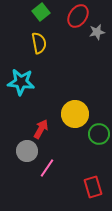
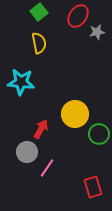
green square: moved 2 px left
gray circle: moved 1 px down
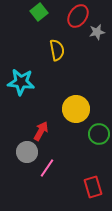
yellow semicircle: moved 18 px right, 7 px down
yellow circle: moved 1 px right, 5 px up
red arrow: moved 2 px down
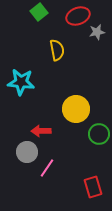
red ellipse: rotated 35 degrees clockwise
red arrow: rotated 120 degrees counterclockwise
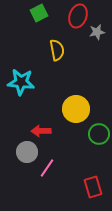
green square: moved 1 px down; rotated 12 degrees clockwise
red ellipse: rotated 50 degrees counterclockwise
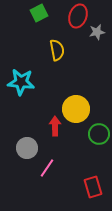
red arrow: moved 14 px right, 5 px up; rotated 90 degrees clockwise
gray circle: moved 4 px up
